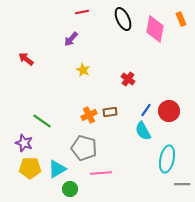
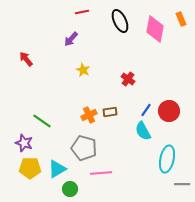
black ellipse: moved 3 px left, 2 px down
red arrow: rotated 14 degrees clockwise
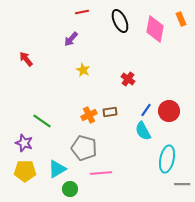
yellow pentagon: moved 5 px left, 3 px down
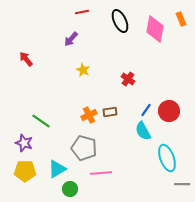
green line: moved 1 px left
cyan ellipse: moved 1 px up; rotated 32 degrees counterclockwise
